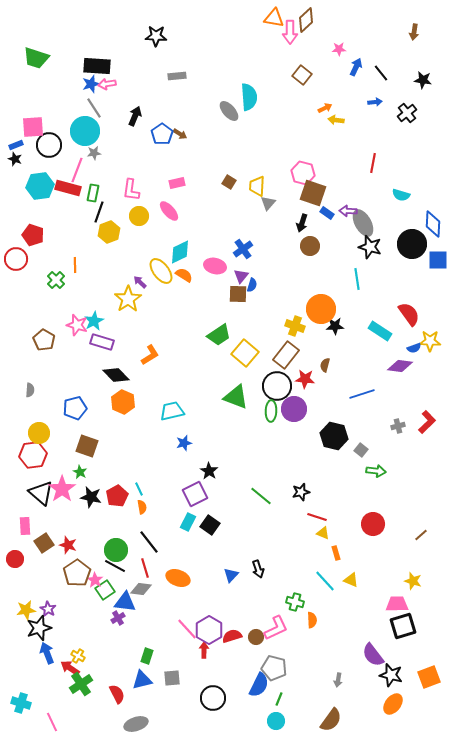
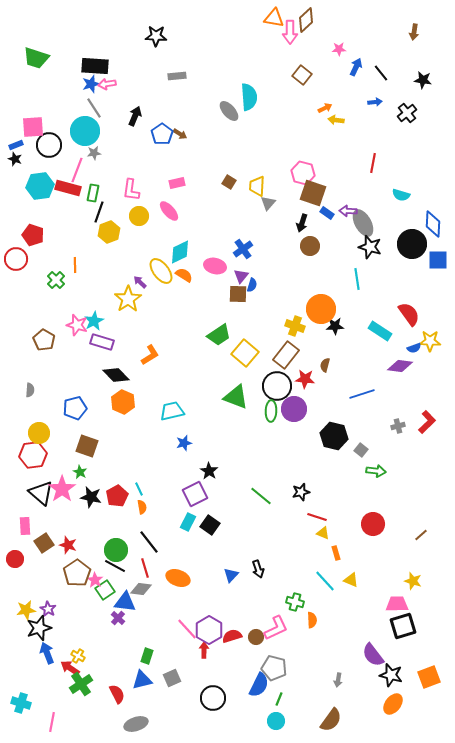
black rectangle at (97, 66): moved 2 px left
purple cross at (118, 618): rotated 16 degrees counterclockwise
gray square at (172, 678): rotated 18 degrees counterclockwise
pink line at (52, 722): rotated 36 degrees clockwise
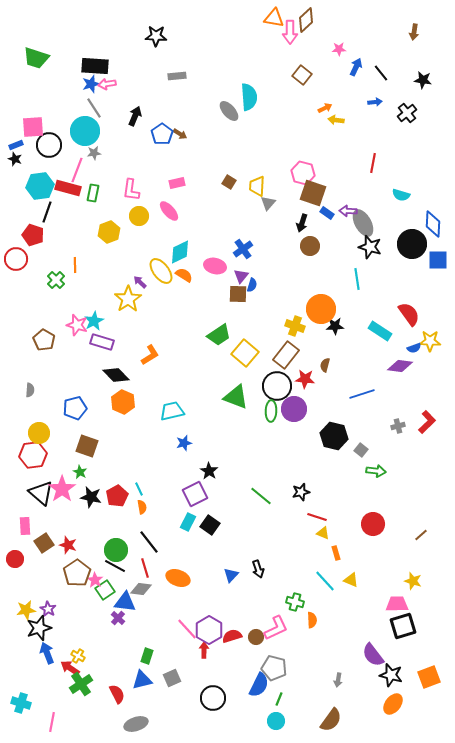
black line at (99, 212): moved 52 px left
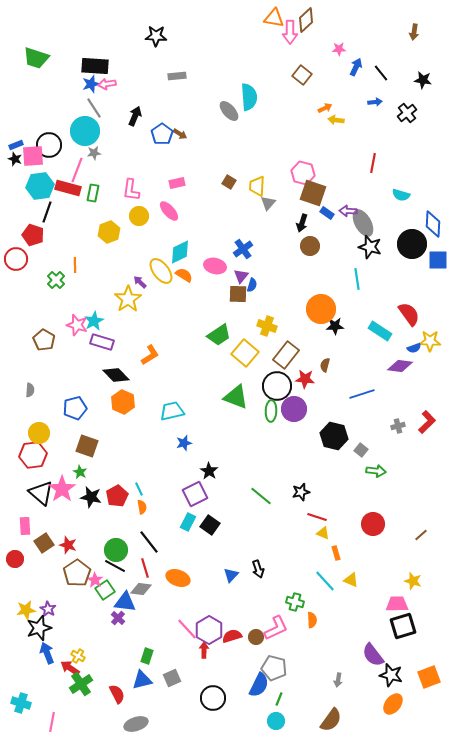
pink square at (33, 127): moved 29 px down
yellow cross at (295, 326): moved 28 px left
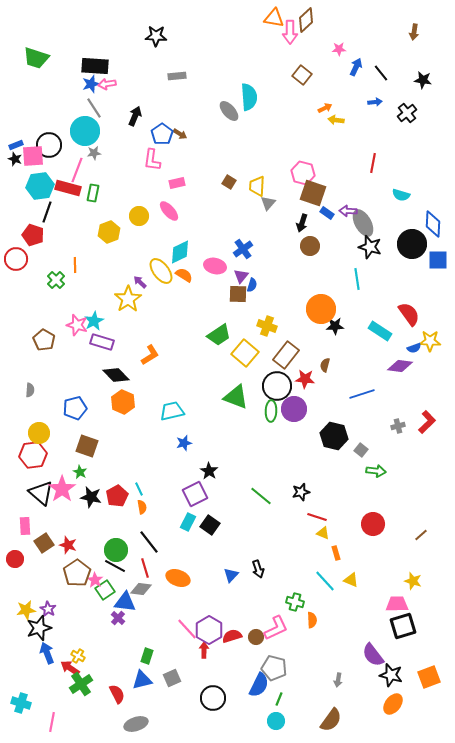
pink L-shape at (131, 190): moved 21 px right, 30 px up
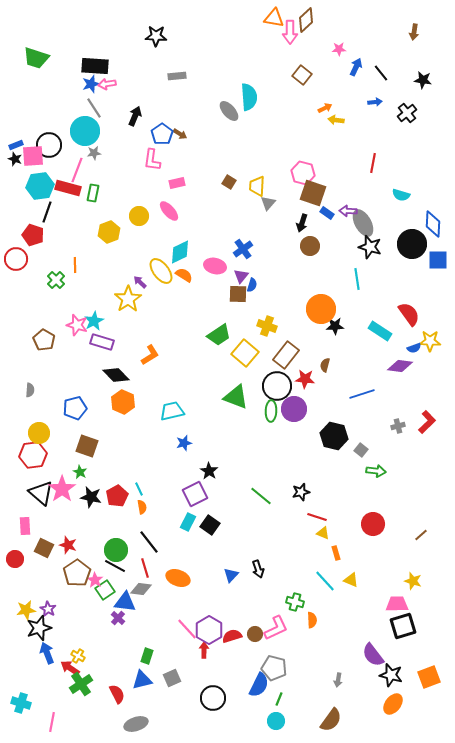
brown square at (44, 543): moved 5 px down; rotated 30 degrees counterclockwise
brown circle at (256, 637): moved 1 px left, 3 px up
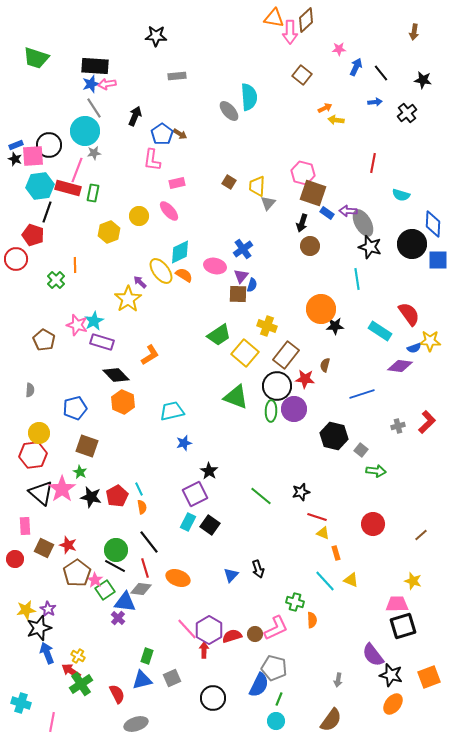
red arrow at (70, 668): moved 1 px right, 3 px down
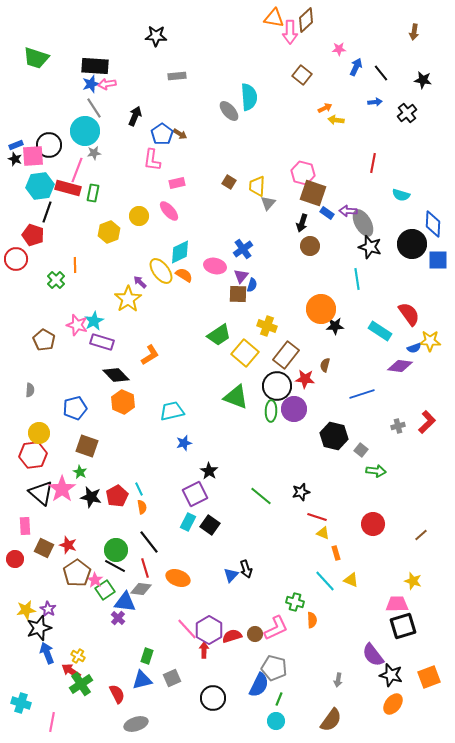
black arrow at (258, 569): moved 12 px left
